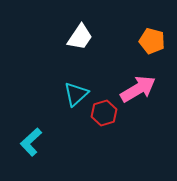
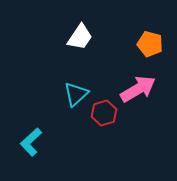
orange pentagon: moved 2 px left, 3 px down
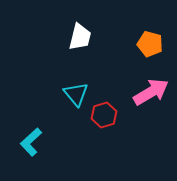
white trapezoid: rotated 20 degrees counterclockwise
pink arrow: moved 13 px right, 3 px down
cyan triangle: rotated 28 degrees counterclockwise
red hexagon: moved 2 px down
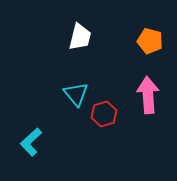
orange pentagon: moved 3 px up
pink arrow: moved 3 px left, 3 px down; rotated 63 degrees counterclockwise
red hexagon: moved 1 px up
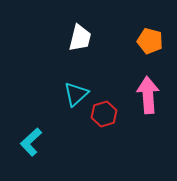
white trapezoid: moved 1 px down
cyan triangle: rotated 28 degrees clockwise
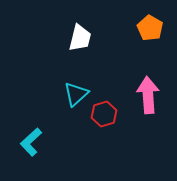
orange pentagon: moved 13 px up; rotated 15 degrees clockwise
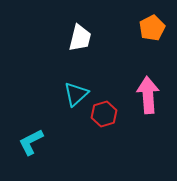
orange pentagon: moved 2 px right; rotated 15 degrees clockwise
cyan L-shape: rotated 16 degrees clockwise
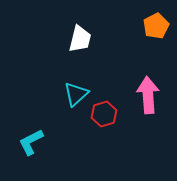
orange pentagon: moved 4 px right, 2 px up
white trapezoid: moved 1 px down
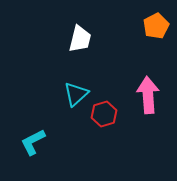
cyan L-shape: moved 2 px right
